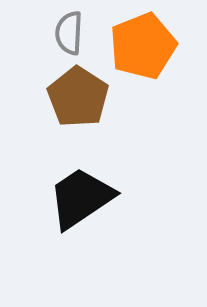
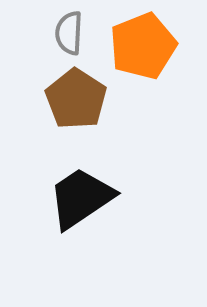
brown pentagon: moved 2 px left, 2 px down
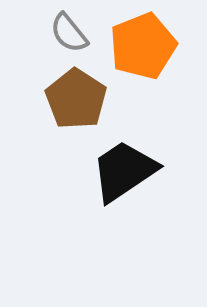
gray semicircle: rotated 42 degrees counterclockwise
black trapezoid: moved 43 px right, 27 px up
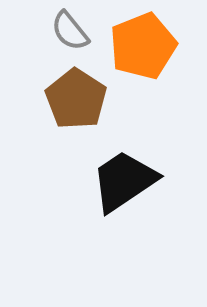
gray semicircle: moved 1 px right, 2 px up
black trapezoid: moved 10 px down
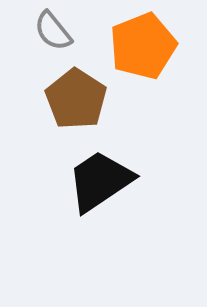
gray semicircle: moved 17 px left
black trapezoid: moved 24 px left
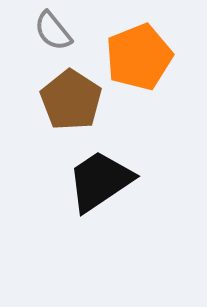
orange pentagon: moved 4 px left, 11 px down
brown pentagon: moved 5 px left, 1 px down
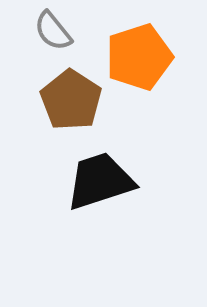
orange pentagon: rotated 4 degrees clockwise
black trapezoid: rotated 16 degrees clockwise
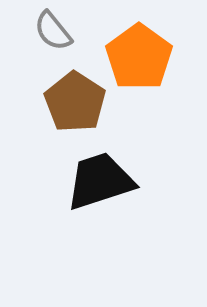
orange pentagon: rotated 18 degrees counterclockwise
brown pentagon: moved 4 px right, 2 px down
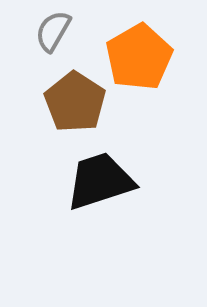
gray semicircle: rotated 69 degrees clockwise
orange pentagon: rotated 6 degrees clockwise
